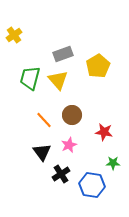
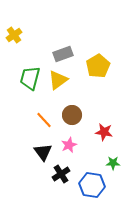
yellow triangle: rotated 35 degrees clockwise
black triangle: moved 1 px right
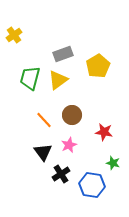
green star: rotated 16 degrees clockwise
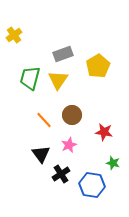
yellow triangle: rotated 20 degrees counterclockwise
black triangle: moved 2 px left, 2 px down
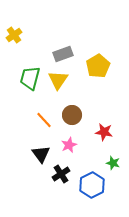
blue hexagon: rotated 25 degrees clockwise
